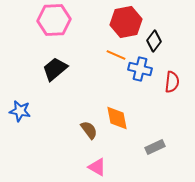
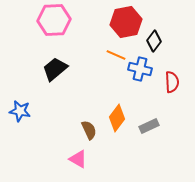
red semicircle: rotated 10 degrees counterclockwise
orange diamond: rotated 48 degrees clockwise
brown semicircle: rotated 12 degrees clockwise
gray rectangle: moved 6 px left, 21 px up
pink triangle: moved 19 px left, 8 px up
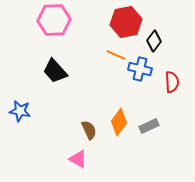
black trapezoid: moved 2 px down; rotated 92 degrees counterclockwise
orange diamond: moved 2 px right, 4 px down
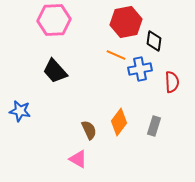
black diamond: rotated 30 degrees counterclockwise
blue cross: rotated 25 degrees counterclockwise
gray rectangle: moved 5 px right; rotated 48 degrees counterclockwise
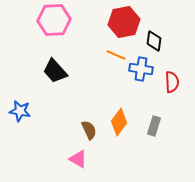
red hexagon: moved 2 px left
blue cross: moved 1 px right; rotated 20 degrees clockwise
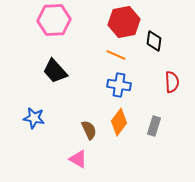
blue cross: moved 22 px left, 16 px down
blue star: moved 14 px right, 7 px down
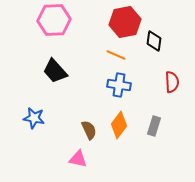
red hexagon: moved 1 px right
orange diamond: moved 3 px down
pink triangle: rotated 18 degrees counterclockwise
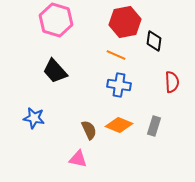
pink hexagon: moved 2 px right; rotated 20 degrees clockwise
orange diamond: rotated 76 degrees clockwise
